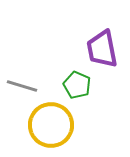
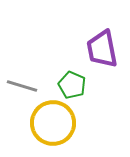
green pentagon: moved 5 px left
yellow circle: moved 2 px right, 2 px up
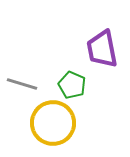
gray line: moved 2 px up
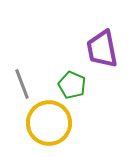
gray line: rotated 52 degrees clockwise
yellow circle: moved 4 px left
